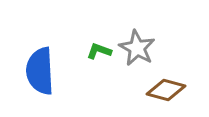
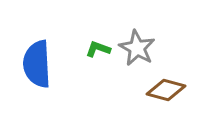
green L-shape: moved 1 px left, 2 px up
blue semicircle: moved 3 px left, 7 px up
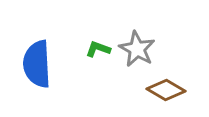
gray star: moved 1 px down
brown diamond: rotated 15 degrees clockwise
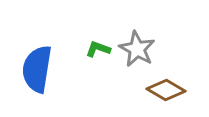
blue semicircle: moved 5 px down; rotated 12 degrees clockwise
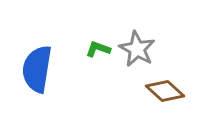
brown diamond: moved 1 px left, 1 px down; rotated 12 degrees clockwise
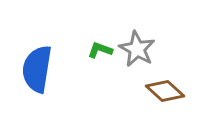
green L-shape: moved 2 px right, 1 px down
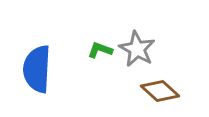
blue semicircle: rotated 6 degrees counterclockwise
brown diamond: moved 5 px left
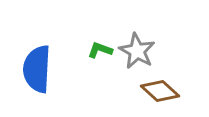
gray star: moved 2 px down
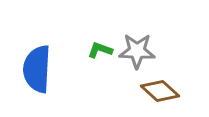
gray star: rotated 27 degrees counterclockwise
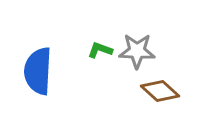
blue semicircle: moved 1 px right, 2 px down
